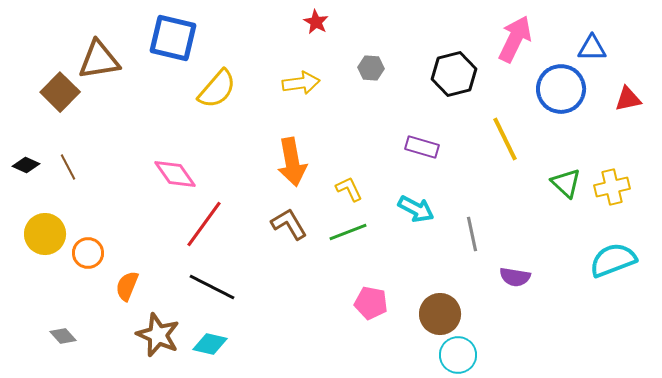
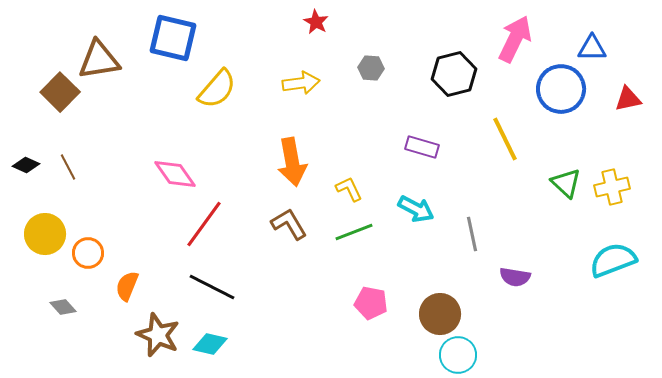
green line: moved 6 px right
gray diamond: moved 29 px up
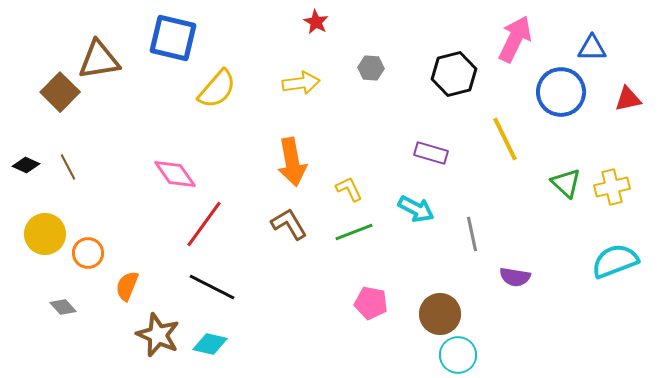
blue circle: moved 3 px down
purple rectangle: moved 9 px right, 6 px down
cyan semicircle: moved 2 px right, 1 px down
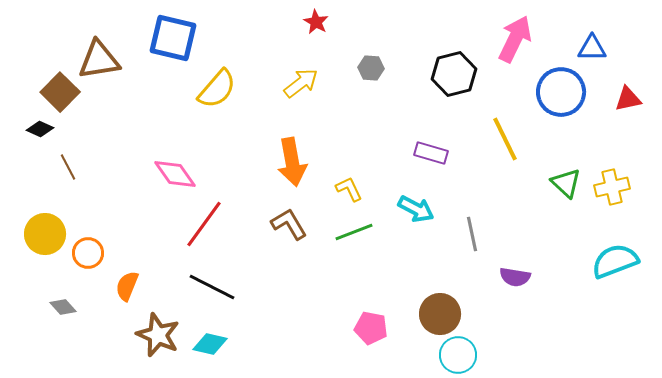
yellow arrow: rotated 30 degrees counterclockwise
black diamond: moved 14 px right, 36 px up
pink pentagon: moved 25 px down
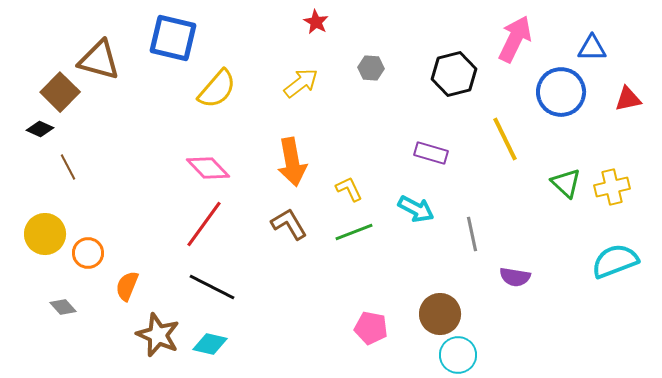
brown triangle: rotated 24 degrees clockwise
pink diamond: moved 33 px right, 6 px up; rotated 9 degrees counterclockwise
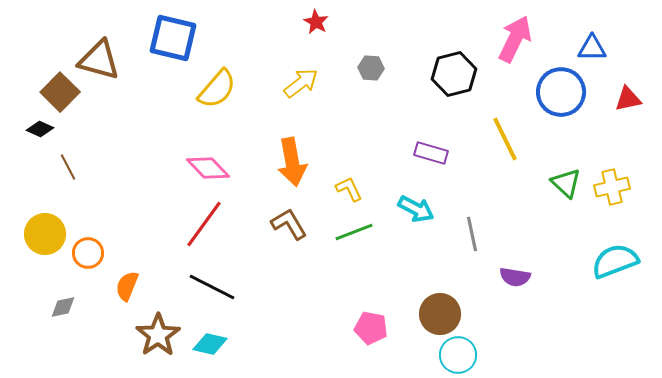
gray diamond: rotated 60 degrees counterclockwise
brown star: rotated 15 degrees clockwise
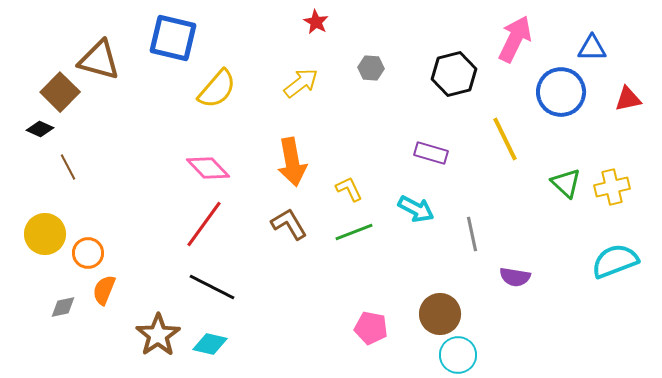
orange semicircle: moved 23 px left, 4 px down
